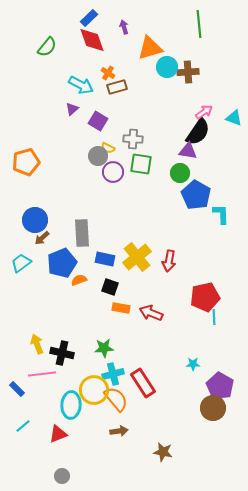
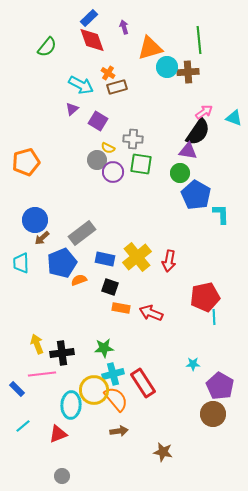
green line at (199, 24): moved 16 px down
gray circle at (98, 156): moved 1 px left, 4 px down
gray rectangle at (82, 233): rotated 56 degrees clockwise
cyan trapezoid at (21, 263): rotated 55 degrees counterclockwise
black cross at (62, 353): rotated 20 degrees counterclockwise
brown circle at (213, 408): moved 6 px down
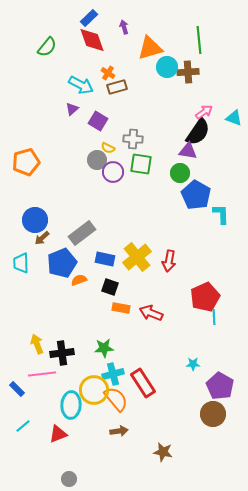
red pentagon at (205, 297): rotated 12 degrees counterclockwise
gray circle at (62, 476): moved 7 px right, 3 px down
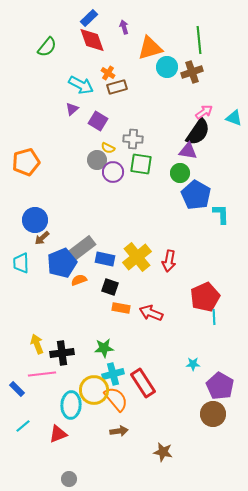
brown cross at (188, 72): moved 4 px right; rotated 15 degrees counterclockwise
gray rectangle at (82, 233): moved 15 px down
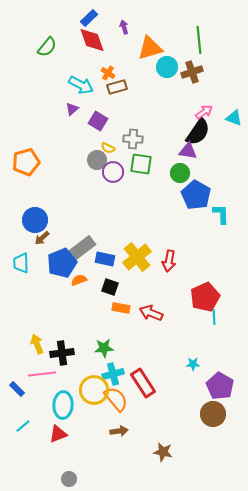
cyan ellipse at (71, 405): moved 8 px left
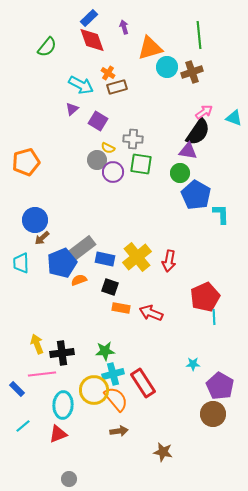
green line at (199, 40): moved 5 px up
green star at (104, 348): moved 1 px right, 3 px down
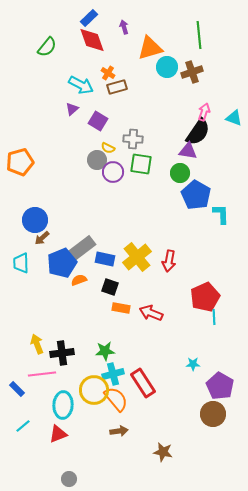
pink arrow at (204, 112): rotated 36 degrees counterclockwise
orange pentagon at (26, 162): moved 6 px left
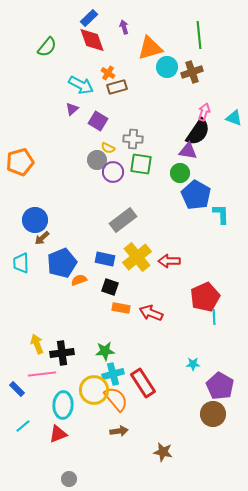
gray rectangle at (82, 248): moved 41 px right, 28 px up
red arrow at (169, 261): rotated 80 degrees clockwise
